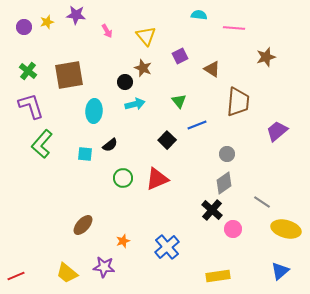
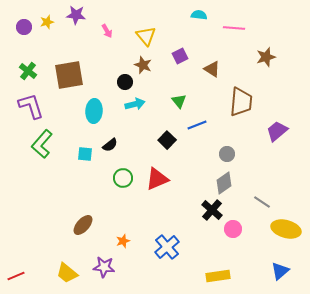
brown star at (143, 68): moved 3 px up
brown trapezoid at (238, 102): moved 3 px right
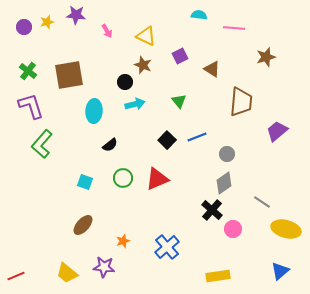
yellow triangle at (146, 36): rotated 25 degrees counterclockwise
blue line at (197, 125): moved 12 px down
cyan square at (85, 154): moved 28 px down; rotated 14 degrees clockwise
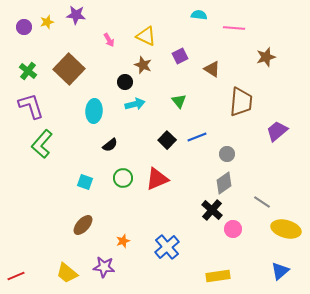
pink arrow at (107, 31): moved 2 px right, 9 px down
brown square at (69, 75): moved 6 px up; rotated 36 degrees counterclockwise
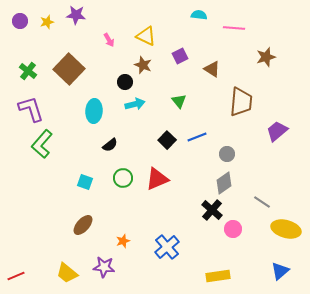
purple circle at (24, 27): moved 4 px left, 6 px up
purple L-shape at (31, 106): moved 3 px down
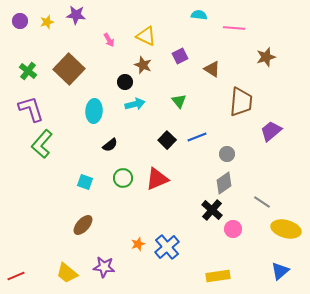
purple trapezoid at (277, 131): moved 6 px left
orange star at (123, 241): moved 15 px right, 3 px down
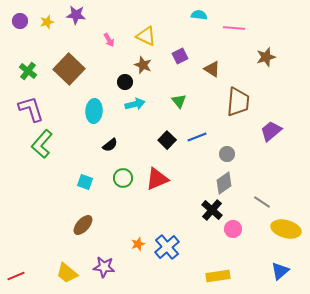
brown trapezoid at (241, 102): moved 3 px left
